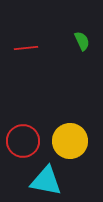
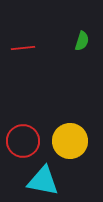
green semicircle: rotated 42 degrees clockwise
red line: moved 3 px left
cyan triangle: moved 3 px left
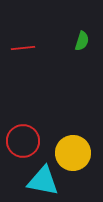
yellow circle: moved 3 px right, 12 px down
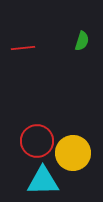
red circle: moved 14 px right
cyan triangle: rotated 12 degrees counterclockwise
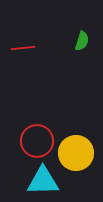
yellow circle: moved 3 px right
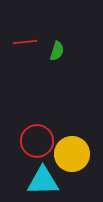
green semicircle: moved 25 px left, 10 px down
red line: moved 2 px right, 6 px up
yellow circle: moved 4 px left, 1 px down
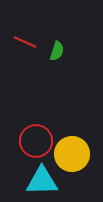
red line: rotated 30 degrees clockwise
red circle: moved 1 px left
cyan triangle: moved 1 px left
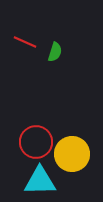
green semicircle: moved 2 px left, 1 px down
red circle: moved 1 px down
cyan triangle: moved 2 px left
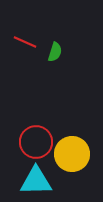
cyan triangle: moved 4 px left
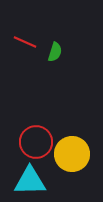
cyan triangle: moved 6 px left
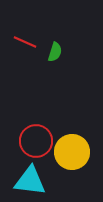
red circle: moved 1 px up
yellow circle: moved 2 px up
cyan triangle: rotated 8 degrees clockwise
